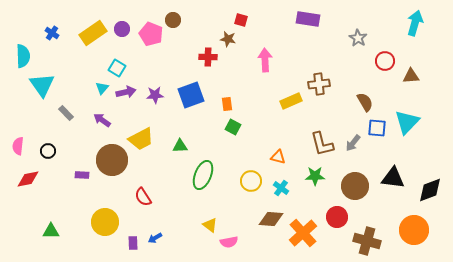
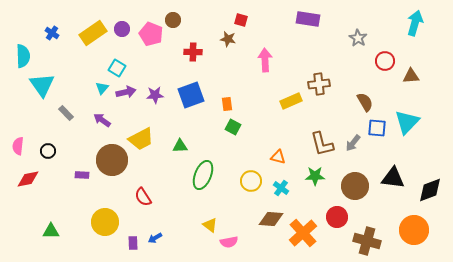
red cross at (208, 57): moved 15 px left, 5 px up
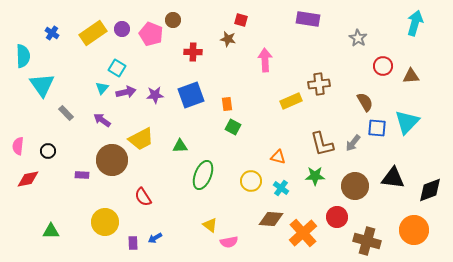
red circle at (385, 61): moved 2 px left, 5 px down
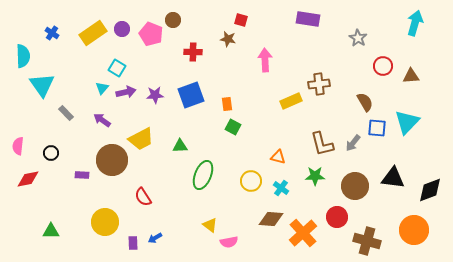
black circle at (48, 151): moved 3 px right, 2 px down
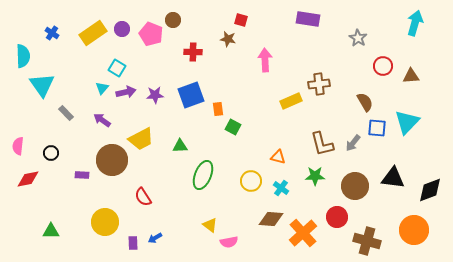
orange rectangle at (227, 104): moved 9 px left, 5 px down
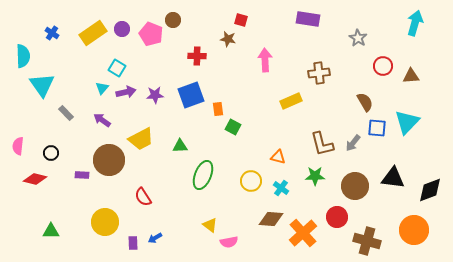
red cross at (193, 52): moved 4 px right, 4 px down
brown cross at (319, 84): moved 11 px up
brown circle at (112, 160): moved 3 px left
red diamond at (28, 179): moved 7 px right; rotated 25 degrees clockwise
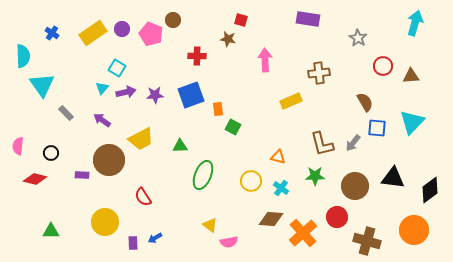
cyan triangle at (407, 122): moved 5 px right
black diamond at (430, 190): rotated 16 degrees counterclockwise
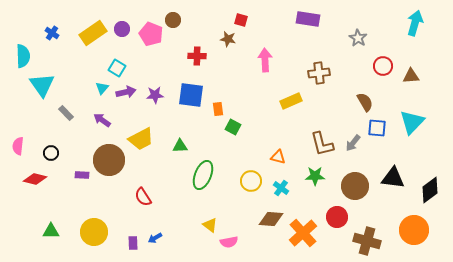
blue square at (191, 95): rotated 28 degrees clockwise
yellow circle at (105, 222): moved 11 px left, 10 px down
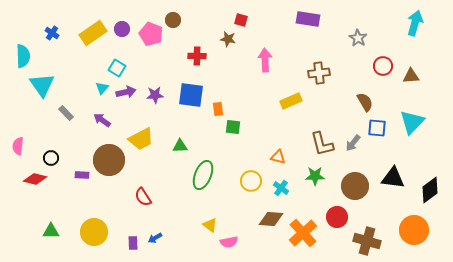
green square at (233, 127): rotated 21 degrees counterclockwise
black circle at (51, 153): moved 5 px down
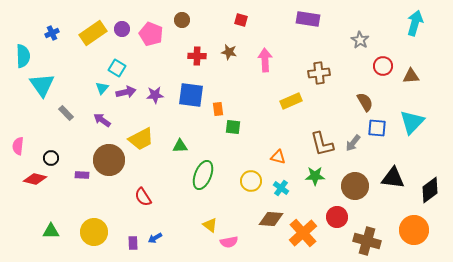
brown circle at (173, 20): moved 9 px right
blue cross at (52, 33): rotated 32 degrees clockwise
gray star at (358, 38): moved 2 px right, 2 px down
brown star at (228, 39): moved 1 px right, 13 px down
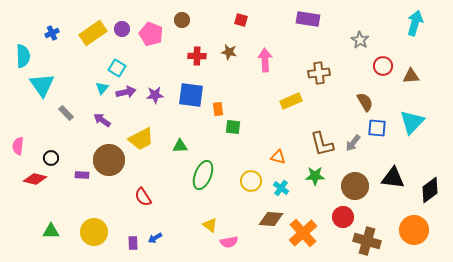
red circle at (337, 217): moved 6 px right
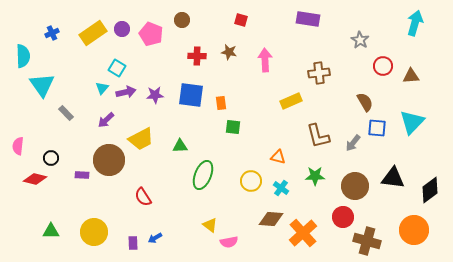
orange rectangle at (218, 109): moved 3 px right, 6 px up
purple arrow at (102, 120): moved 4 px right; rotated 78 degrees counterclockwise
brown L-shape at (322, 144): moved 4 px left, 8 px up
